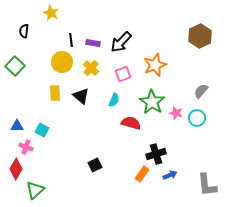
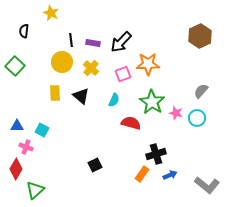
orange star: moved 7 px left, 1 px up; rotated 20 degrees clockwise
gray L-shape: rotated 45 degrees counterclockwise
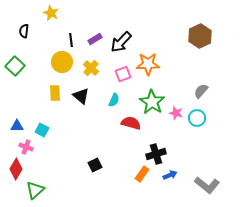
purple rectangle: moved 2 px right, 4 px up; rotated 40 degrees counterclockwise
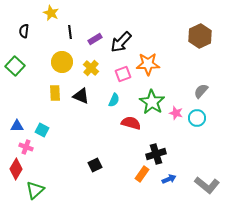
black line: moved 1 px left, 8 px up
black triangle: rotated 18 degrees counterclockwise
blue arrow: moved 1 px left, 4 px down
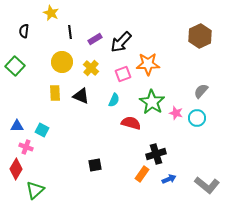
black square: rotated 16 degrees clockwise
